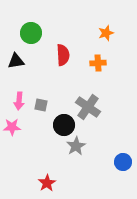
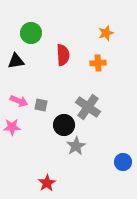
pink arrow: rotated 72 degrees counterclockwise
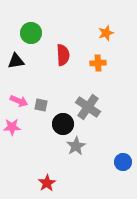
black circle: moved 1 px left, 1 px up
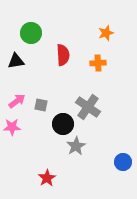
pink arrow: moved 2 px left; rotated 60 degrees counterclockwise
red star: moved 5 px up
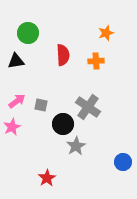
green circle: moved 3 px left
orange cross: moved 2 px left, 2 px up
pink star: rotated 24 degrees counterclockwise
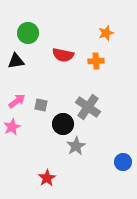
red semicircle: rotated 105 degrees clockwise
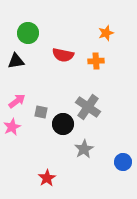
gray square: moved 7 px down
gray star: moved 8 px right, 3 px down
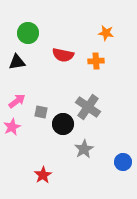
orange star: rotated 28 degrees clockwise
black triangle: moved 1 px right, 1 px down
red star: moved 4 px left, 3 px up
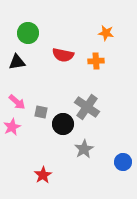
pink arrow: moved 1 px down; rotated 78 degrees clockwise
gray cross: moved 1 px left
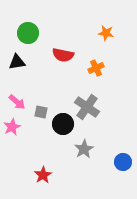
orange cross: moved 7 px down; rotated 21 degrees counterclockwise
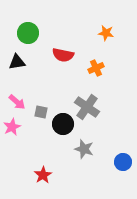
gray star: rotated 24 degrees counterclockwise
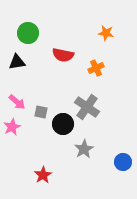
gray star: rotated 24 degrees clockwise
